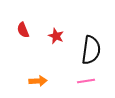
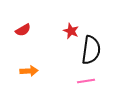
red semicircle: rotated 98 degrees counterclockwise
red star: moved 15 px right, 5 px up
orange arrow: moved 9 px left, 10 px up
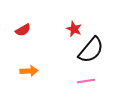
red star: moved 3 px right, 2 px up
black semicircle: rotated 32 degrees clockwise
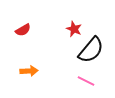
pink line: rotated 36 degrees clockwise
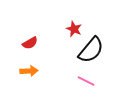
red semicircle: moved 7 px right, 13 px down
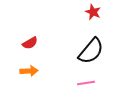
red star: moved 19 px right, 17 px up
black semicircle: moved 1 px down
pink line: moved 2 px down; rotated 36 degrees counterclockwise
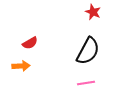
black semicircle: moved 3 px left; rotated 12 degrees counterclockwise
orange arrow: moved 8 px left, 5 px up
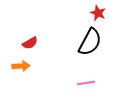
red star: moved 5 px right, 1 px down
black semicircle: moved 2 px right, 9 px up
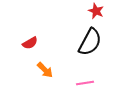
red star: moved 2 px left, 2 px up
orange arrow: moved 24 px right, 4 px down; rotated 48 degrees clockwise
pink line: moved 1 px left
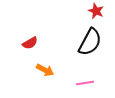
orange arrow: rotated 18 degrees counterclockwise
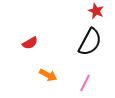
orange arrow: moved 3 px right, 5 px down
pink line: rotated 54 degrees counterclockwise
